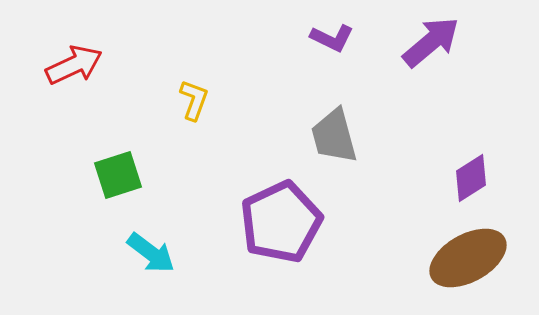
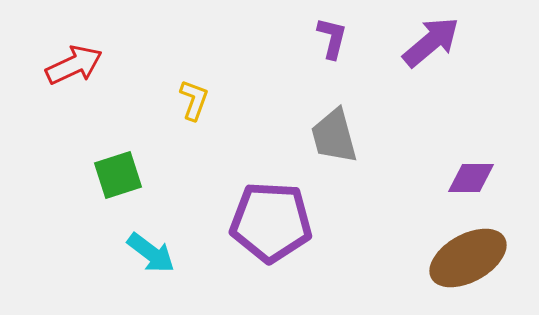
purple L-shape: rotated 102 degrees counterclockwise
purple diamond: rotated 33 degrees clockwise
purple pentagon: moved 10 px left; rotated 28 degrees clockwise
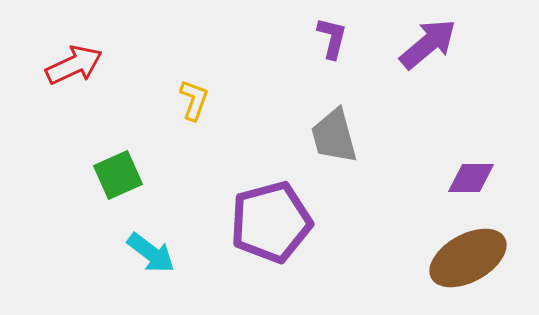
purple arrow: moved 3 px left, 2 px down
green square: rotated 6 degrees counterclockwise
purple pentagon: rotated 18 degrees counterclockwise
